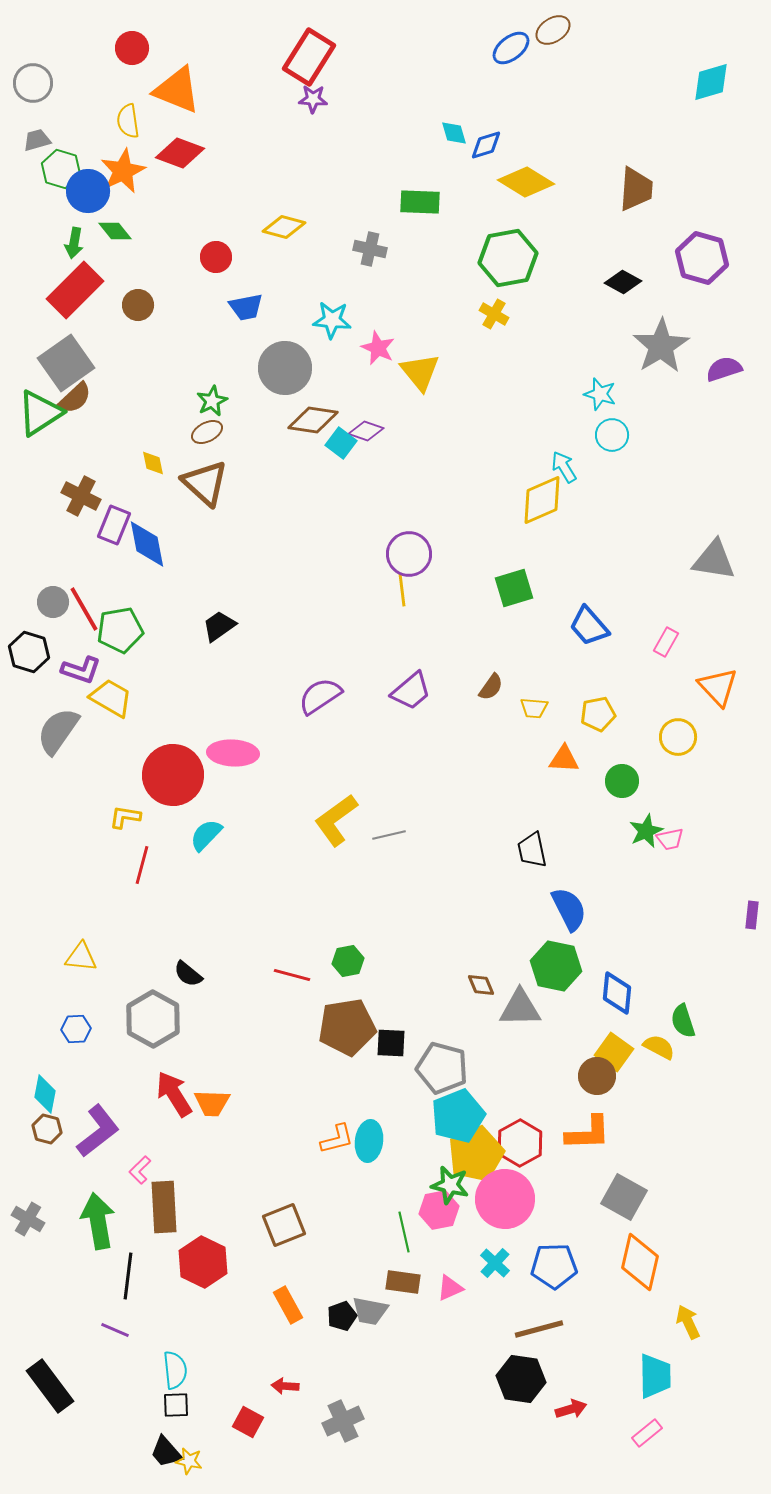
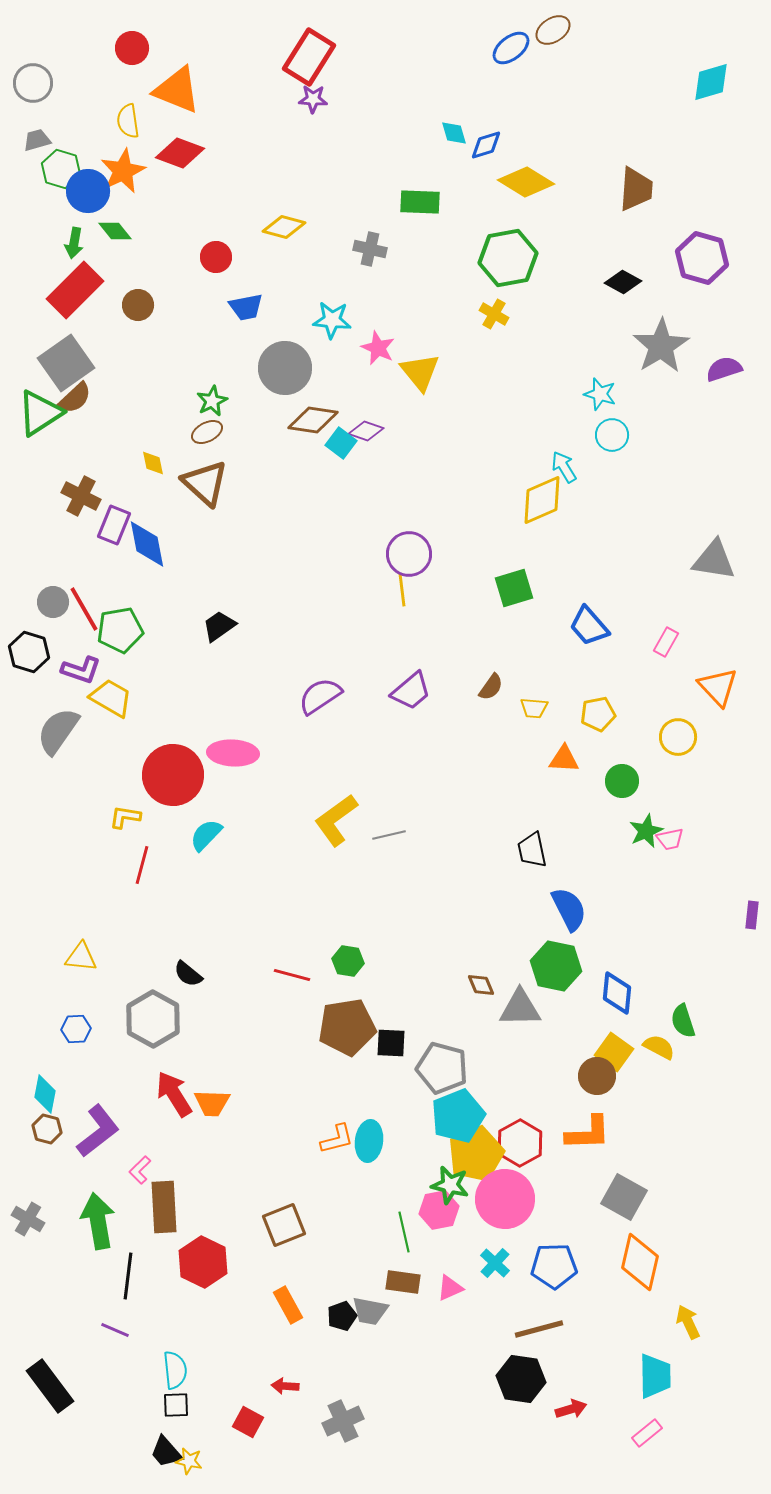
green hexagon at (348, 961): rotated 20 degrees clockwise
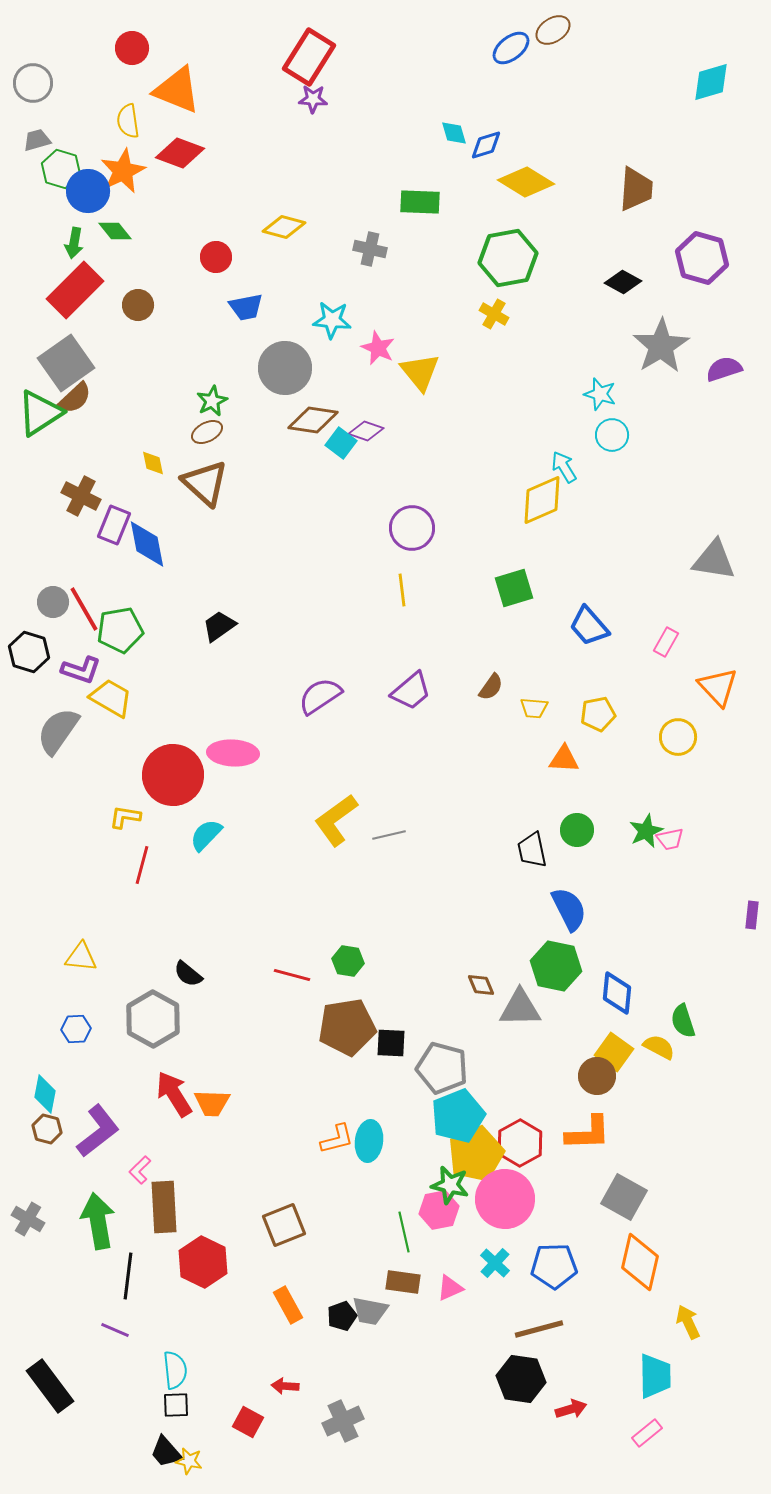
purple circle at (409, 554): moved 3 px right, 26 px up
green circle at (622, 781): moved 45 px left, 49 px down
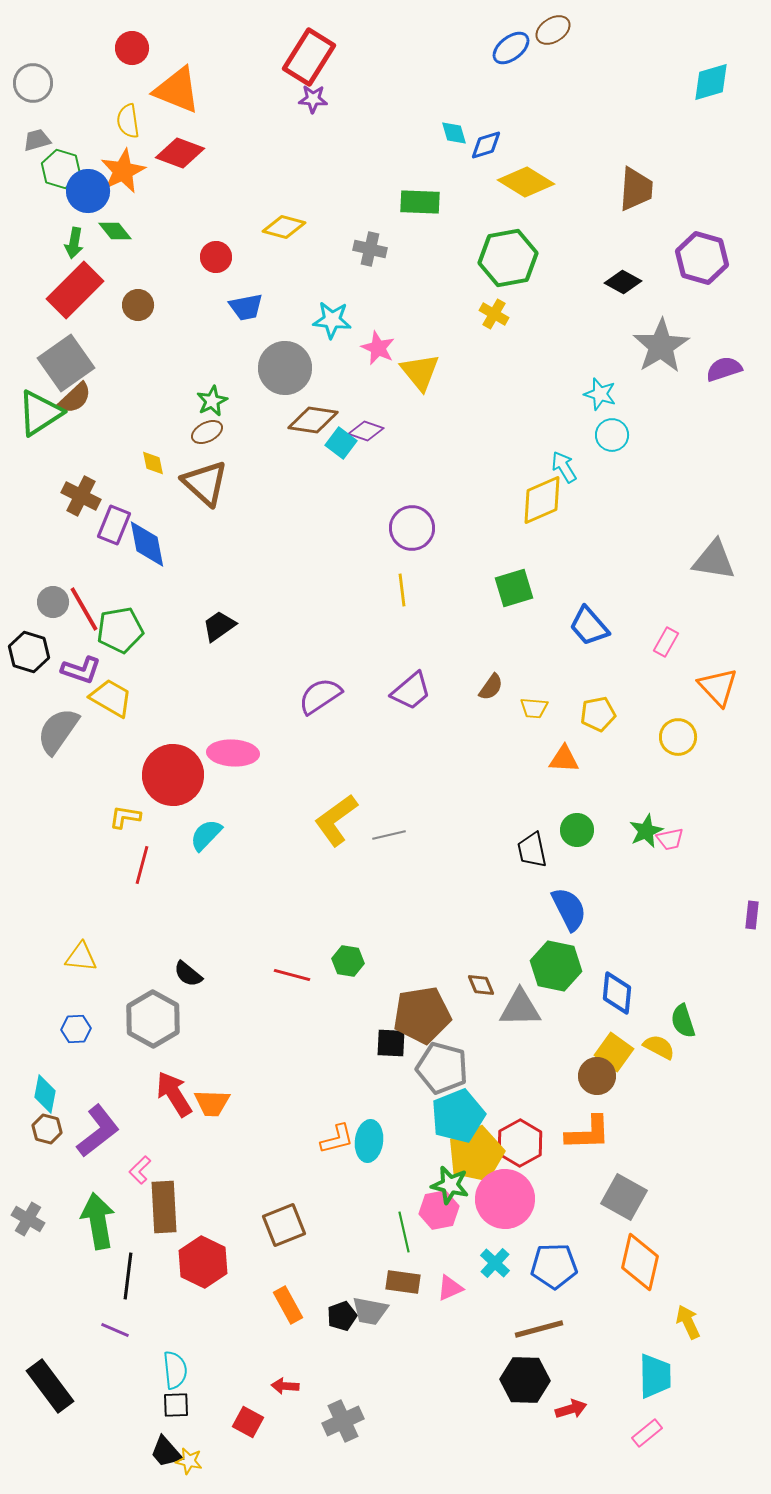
brown pentagon at (347, 1027): moved 75 px right, 12 px up
black hexagon at (521, 1379): moved 4 px right, 1 px down; rotated 6 degrees counterclockwise
